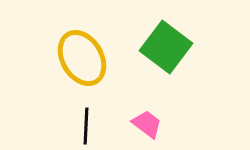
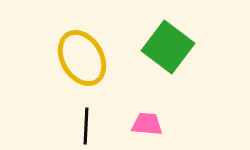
green square: moved 2 px right
pink trapezoid: rotated 32 degrees counterclockwise
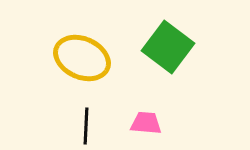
yellow ellipse: rotated 36 degrees counterclockwise
pink trapezoid: moved 1 px left, 1 px up
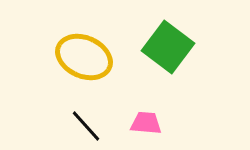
yellow ellipse: moved 2 px right, 1 px up
black line: rotated 45 degrees counterclockwise
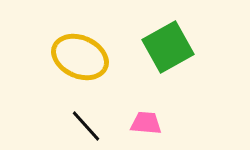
green square: rotated 24 degrees clockwise
yellow ellipse: moved 4 px left
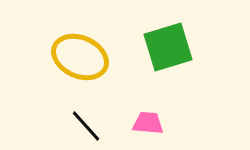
green square: rotated 12 degrees clockwise
pink trapezoid: moved 2 px right
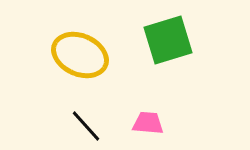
green square: moved 7 px up
yellow ellipse: moved 2 px up
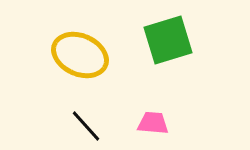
pink trapezoid: moved 5 px right
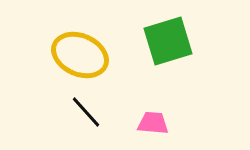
green square: moved 1 px down
black line: moved 14 px up
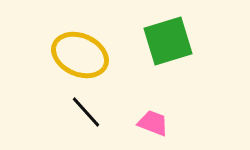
pink trapezoid: rotated 16 degrees clockwise
